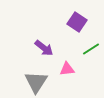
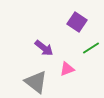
green line: moved 1 px up
pink triangle: rotated 14 degrees counterclockwise
gray triangle: rotated 25 degrees counterclockwise
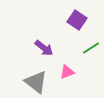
purple square: moved 2 px up
pink triangle: moved 3 px down
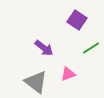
pink triangle: moved 1 px right, 2 px down
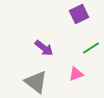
purple square: moved 2 px right, 6 px up; rotated 30 degrees clockwise
pink triangle: moved 8 px right
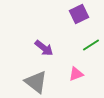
green line: moved 3 px up
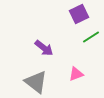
green line: moved 8 px up
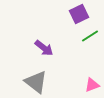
green line: moved 1 px left, 1 px up
pink triangle: moved 16 px right, 11 px down
